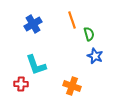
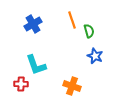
green semicircle: moved 3 px up
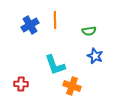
orange line: moved 17 px left; rotated 18 degrees clockwise
blue cross: moved 3 px left, 1 px down
green semicircle: rotated 96 degrees clockwise
cyan L-shape: moved 19 px right
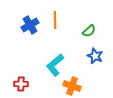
green semicircle: rotated 32 degrees counterclockwise
cyan L-shape: rotated 70 degrees clockwise
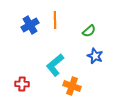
red cross: moved 1 px right
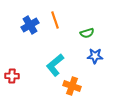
orange line: rotated 18 degrees counterclockwise
green semicircle: moved 2 px left, 2 px down; rotated 24 degrees clockwise
blue star: rotated 21 degrees counterclockwise
red cross: moved 10 px left, 8 px up
